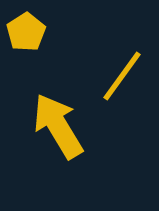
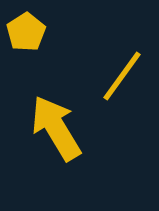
yellow arrow: moved 2 px left, 2 px down
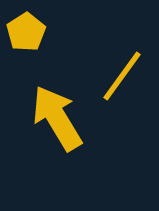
yellow arrow: moved 1 px right, 10 px up
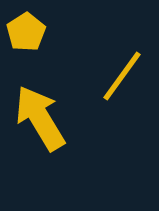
yellow arrow: moved 17 px left
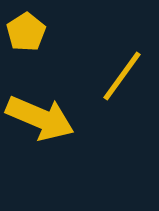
yellow arrow: rotated 144 degrees clockwise
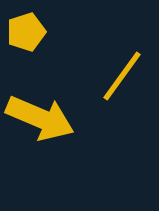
yellow pentagon: rotated 15 degrees clockwise
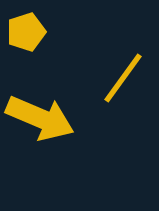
yellow line: moved 1 px right, 2 px down
